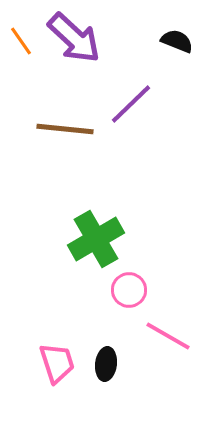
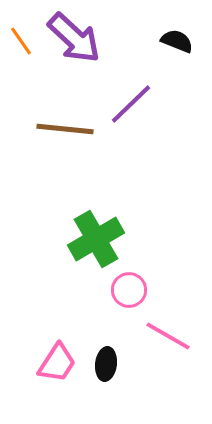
pink trapezoid: rotated 51 degrees clockwise
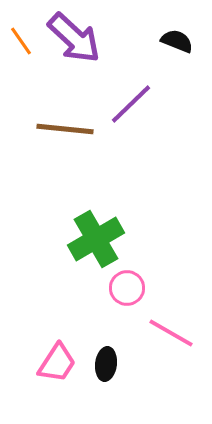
pink circle: moved 2 px left, 2 px up
pink line: moved 3 px right, 3 px up
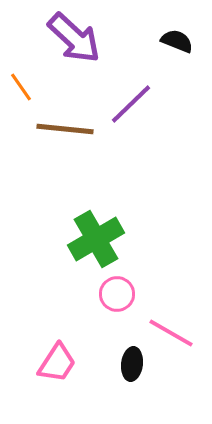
orange line: moved 46 px down
pink circle: moved 10 px left, 6 px down
black ellipse: moved 26 px right
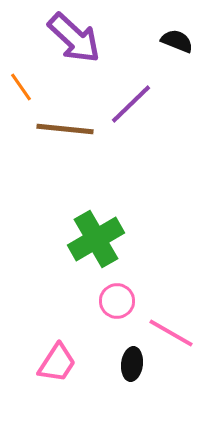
pink circle: moved 7 px down
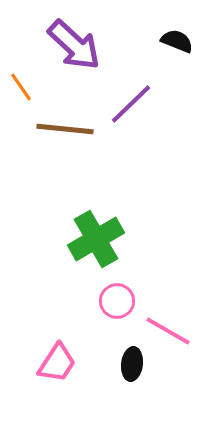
purple arrow: moved 7 px down
pink line: moved 3 px left, 2 px up
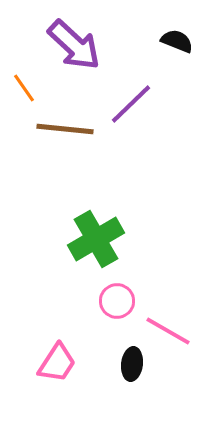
orange line: moved 3 px right, 1 px down
